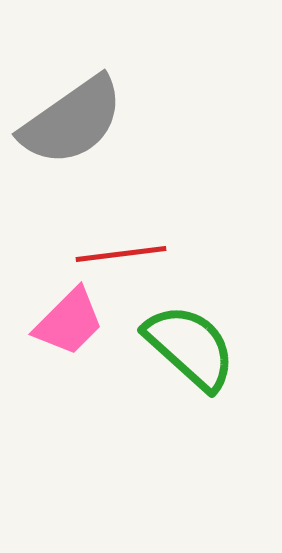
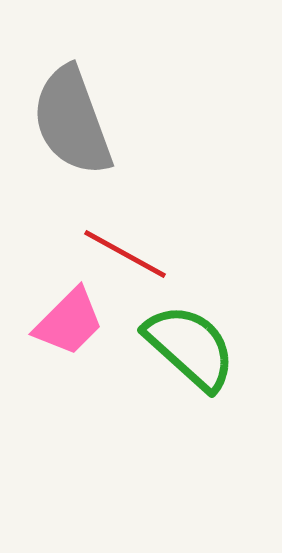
gray semicircle: rotated 105 degrees clockwise
red line: moved 4 px right; rotated 36 degrees clockwise
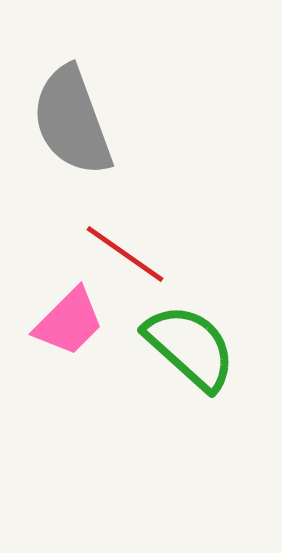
red line: rotated 6 degrees clockwise
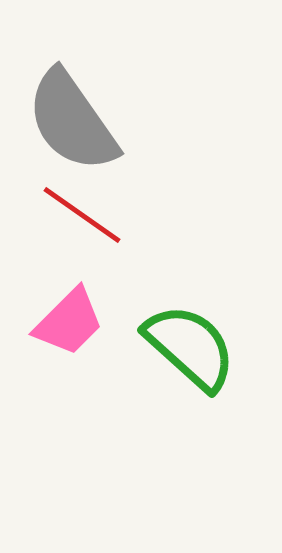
gray semicircle: rotated 15 degrees counterclockwise
red line: moved 43 px left, 39 px up
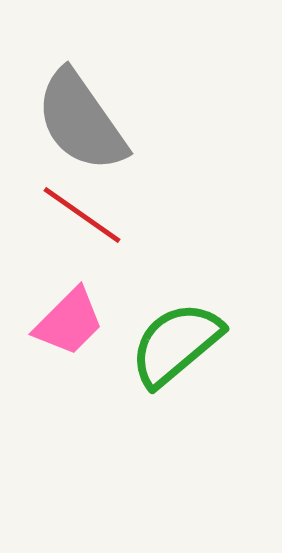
gray semicircle: moved 9 px right
green semicircle: moved 14 px left, 3 px up; rotated 82 degrees counterclockwise
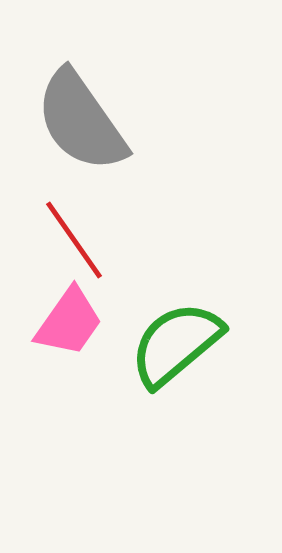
red line: moved 8 px left, 25 px down; rotated 20 degrees clockwise
pink trapezoid: rotated 10 degrees counterclockwise
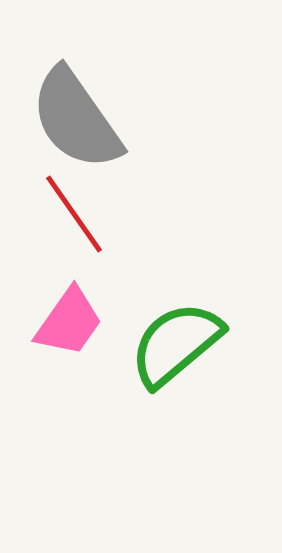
gray semicircle: moved 5 px left, 2 px up
red line: moved 26 px up
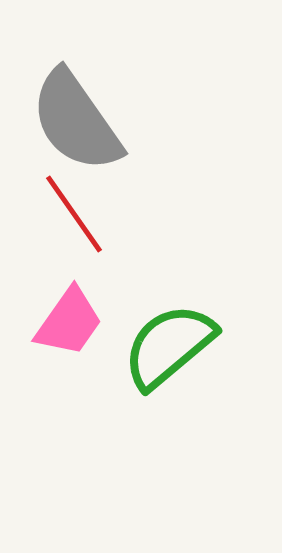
gray semicircle: moved 2 px down
green semicircle: moved 7 px left, 2 px down
